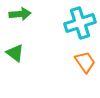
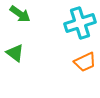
green arrow: rotated 40 degrees clockwise
orange trapezoid: rotated 100 degrees clockwise
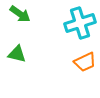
green triangle: moved 2 px right, 1 px down; rotated 24 degrees counterclockwise
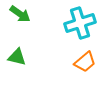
green triangle: moved 3 px down
orange trapezoid: rotated 15 degrees counterclockwise
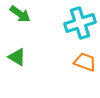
green triangle: rotated 18 degrees clockwise
orange trapezoid: rotated 120 degrees counterclockwise
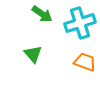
green arrow: moved 22 px right
green triangle: moved 16 px right, 3 px up; rotated 18 degrees clockwise
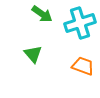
orange trapezoid: moved 2 px left, 4 px down
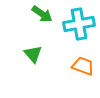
cyan cross: moved 1 px left, 1 px down; rotated 8 degrees clockwise
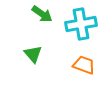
cyan cross: moved 2 px right
orange trapezoid: moved 1 px right, 1 px up
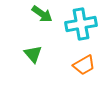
orange trapezoid: rotated 130 degrees clockwise
